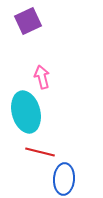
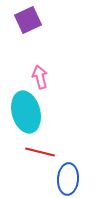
purple square: moved 1 px up
pink arrow: moved 2 px left
blue ellipse: moved 4 px right
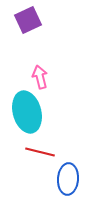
cyan ellipse: moved 1 px right
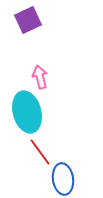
red line: rotated 40 degrees clockwise
blue ellipse: moved 5 px left; rotated 12 degrees counterclockwise
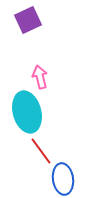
red line: moved 1 px right, 1 px up
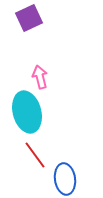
purple square: moved 1 px right, 2 px up
red line: moved 6 px left, 4 px down
blue ellipse: moved 2 px right
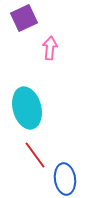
purple square: moved 5 px left
pink arrow: moved 10 px right, 29 px up; rotated 20 degrees clockwise
cyan ellipse: moved 4 px up
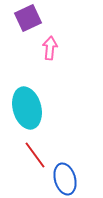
purple square: moved 4 px right
blue ellipse: rotated 8 degrees counterclockwise
